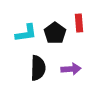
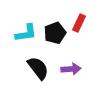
red rectangle: rotated 30 degrees clockwise
black pentagon: rotated 15 degrees clockwise
black semicircle: rotated 40 degrees counterclockwise
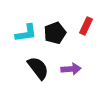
red rectangle: moved 7 px right, 3 px down
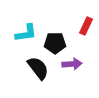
black pentagon: moved 10 px down; rotated 20 degrees clockwise
purple arrow: moved 1 px right, 5 px up
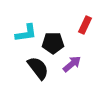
red rectangle: moved 1 px left, 1 px up
black pentagon: moved 2 px left
purple arrow: rotated 36 degrees counterclockwise
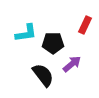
black semicircle: moved 5 px right, 7 px down
